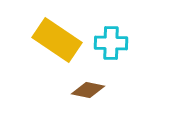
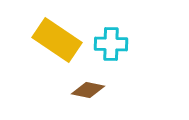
cyan cross: moved 1 px down
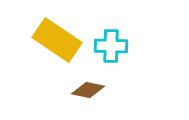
cyan cross: moved 2 px down
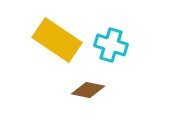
cyan cross: moved 1 px up; rotated 16 degrees clockwise
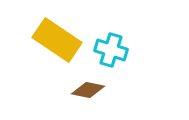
cyan cross: moved 5 px down
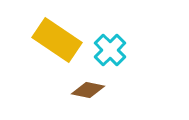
cyan cross: moved 1 px left; rotated 28 degrees clockwise
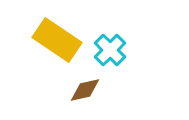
brown diamond: moved 3 px left; rotated 24 degrees counterclockwise
